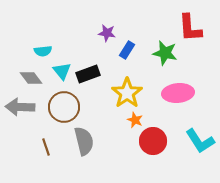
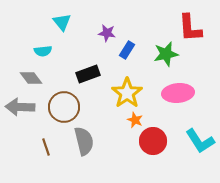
green star: moved 1 px right, 1 px down; rotated 25 degrees counterclockwise
cyan triangle: moved 49 px up
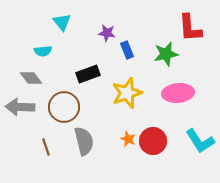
blue rectangle: rotated 54 degrees counterclockwise
yellow star: rotated 16 degrees clockwise
orange star: moved 7 px left, 19 px down
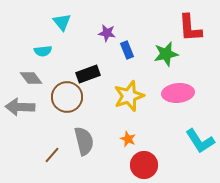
yellow star: moved 2 px right, 3 px down
brown circle: moved 3 px right, 10 px up
red circle: moved 9 px left, 24 px down
brown line: moved 6 px right, 8 px down; rotated 60 degrees clockwise
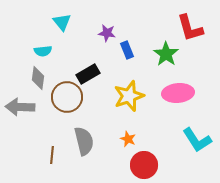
red L-shape: rotated 12 degrees counterclockwise
green star: rotated 25 degrees counterclockwise
black rectangle: rotated 10 degrees counterclockwise
gray diamond: moved 7 px right; rotated 45 degrees clockwise
cyan L-shape: moved 3 px left, 1 px up
brown line: rotated 36 degrees counterclockwise
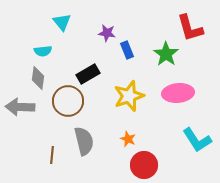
brown circle: moved 1 px right, 4 px down
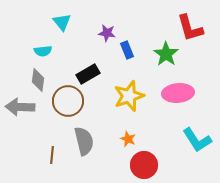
gray diamond: moved 2 px down
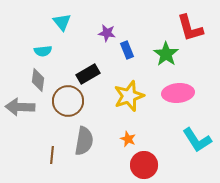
gray semicircle: rotated 24 degrees clockwise
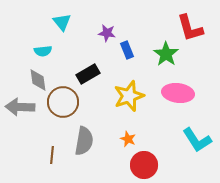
gray diamond: rotated 15 degrees counterclockwise
pink ellipse: rotated 12 degrees clockwise
brown circle: moved 5 px left, 1 px down
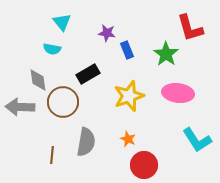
cyan semicircle: moved 9 px right, 2 px up; rotated 18 degrees clockwise
gray semicircle: moved 2 px right, 1 px down
